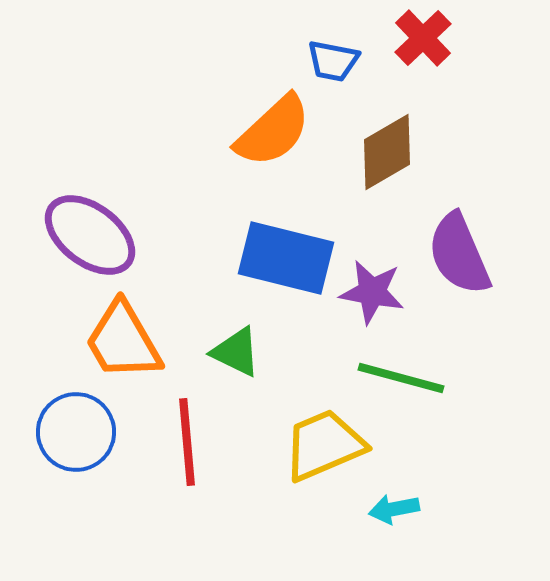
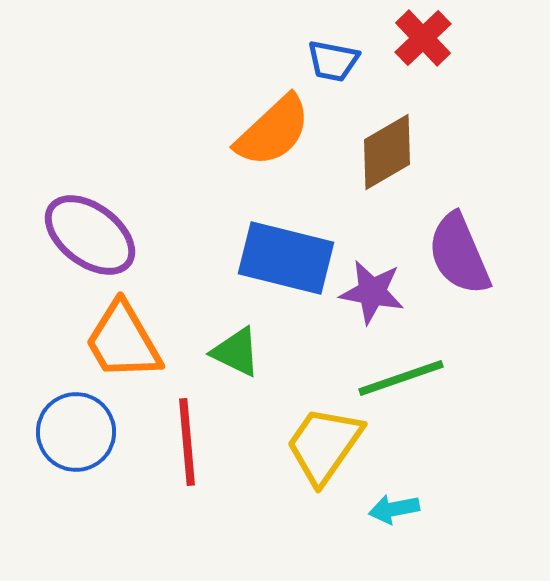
green line: rotated 34 degrees counterclockwise
yellow trapezoid: rotated 32 degrees counterclockwise
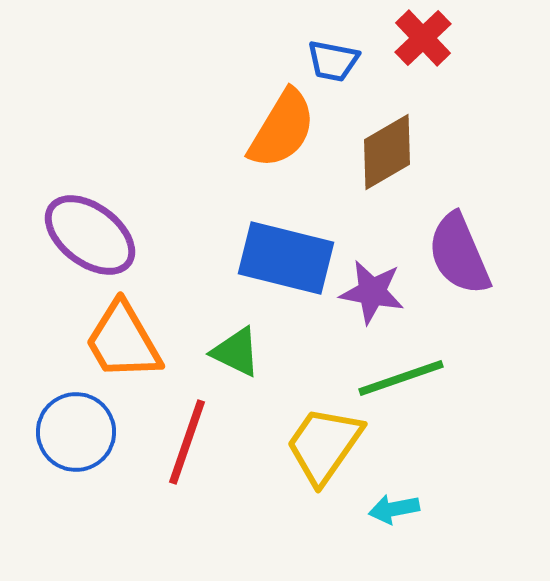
orange semicircle: moved 9 px right, 2 px up; rotated 16 degrees counterclockwise
red line: rotated 24 degrees clockwise
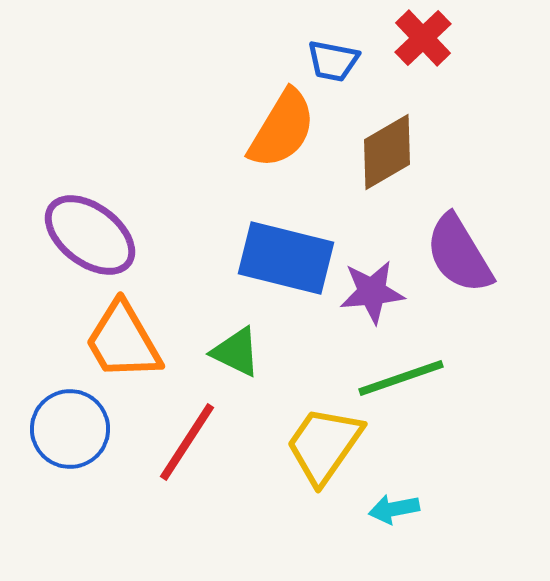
purple semicircle: rotated 8 degrees counterclockwise
purple star: rotated 16 degrees counterclockwise
blue circle: moved 6 px left, 3 px up
red line: rotated 14 degrees clockwise
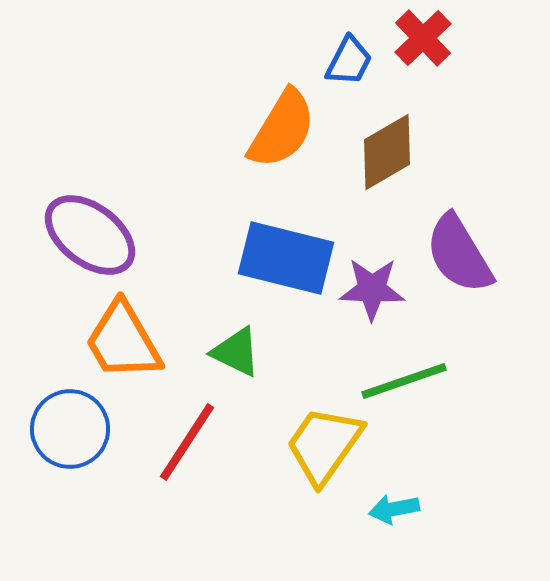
blue trapezoid: moved 16 px right; rotated 74 degrees counterclockwise
purple star: moved 3 px up; rotated 8 degrees clockwise
green line: moved 3 px right, 3 px down
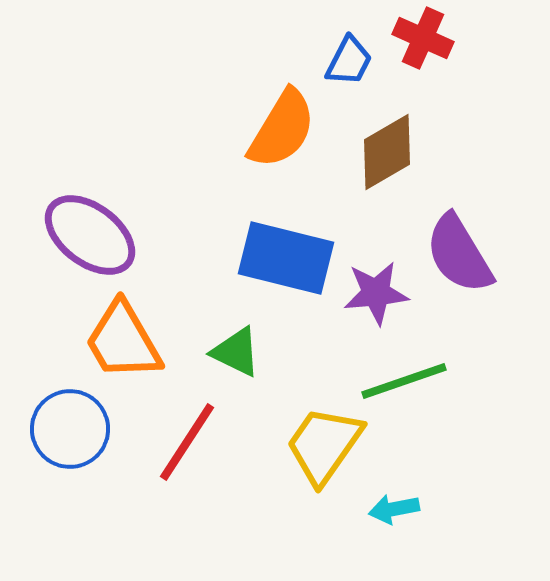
red cross: rotated 22 degrees counterclockwise
purple star: moved 4 px right, 4 px down; rotated 8 degrees counterclockwise
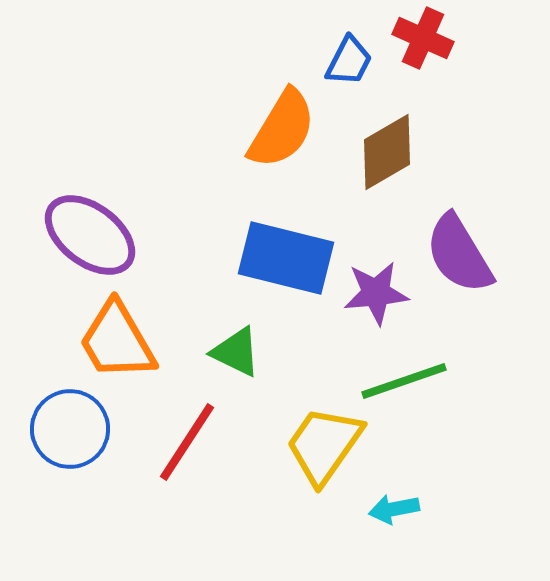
orange trapezoid: moved 6 px left
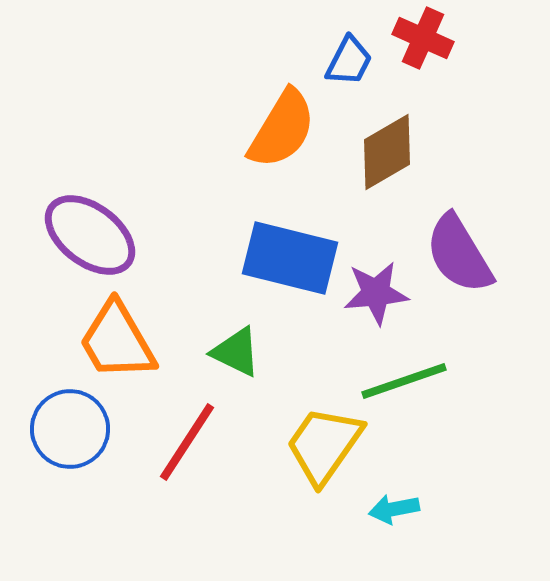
blue rectangle: moved 4 px right
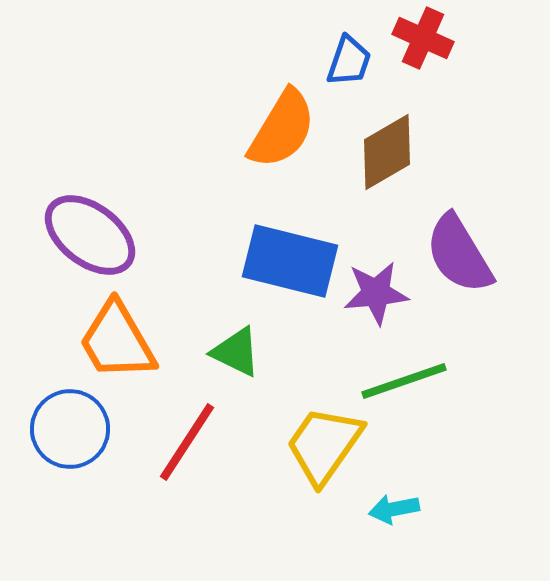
blue trapezoid: rotated 8 degrees counterclockwise
blue rectangle: moved 3 px down
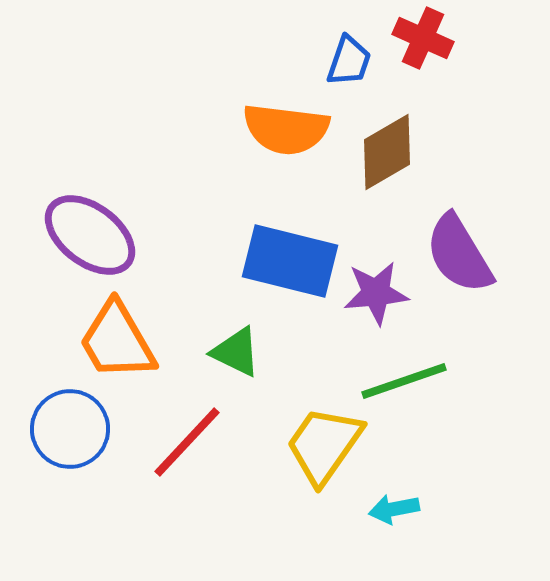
orange semicircle: moved 4 px right; rotated 66 degrees clockwise
red line: rotated 10 degrees clockwise
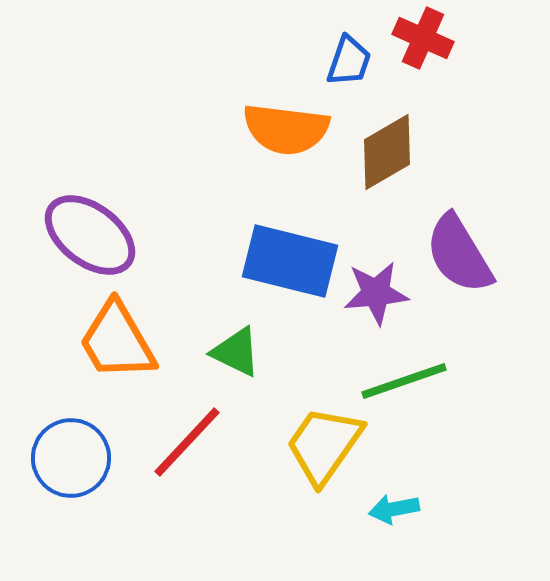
blue circle: moved 1 px right, 29 px down
